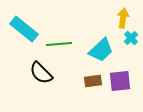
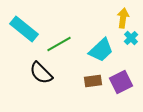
green line: rotated 25 degrees counterclockwise
purple square: moved 1 px right, 1 px down; rotated 20 degrees counterclockwise
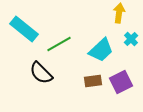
yellow arrow: moved 4 px left, 5 px up
cyan cross: moved 1 px down
